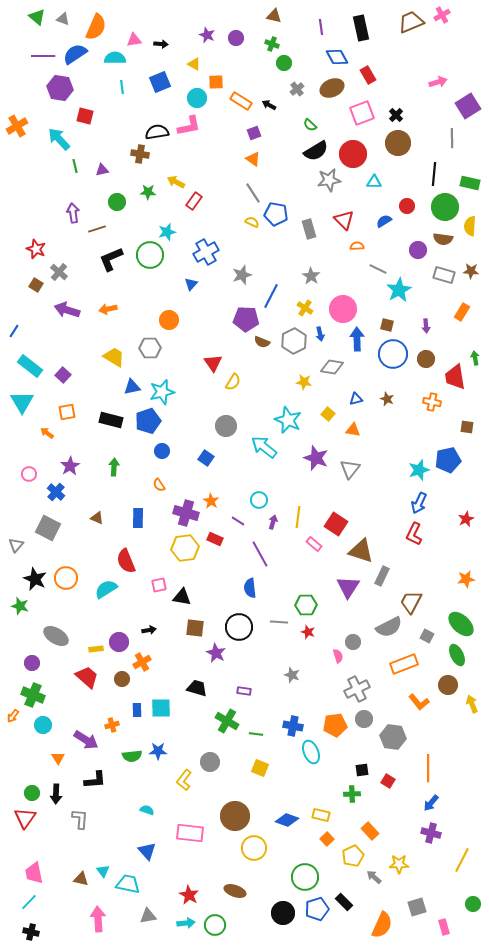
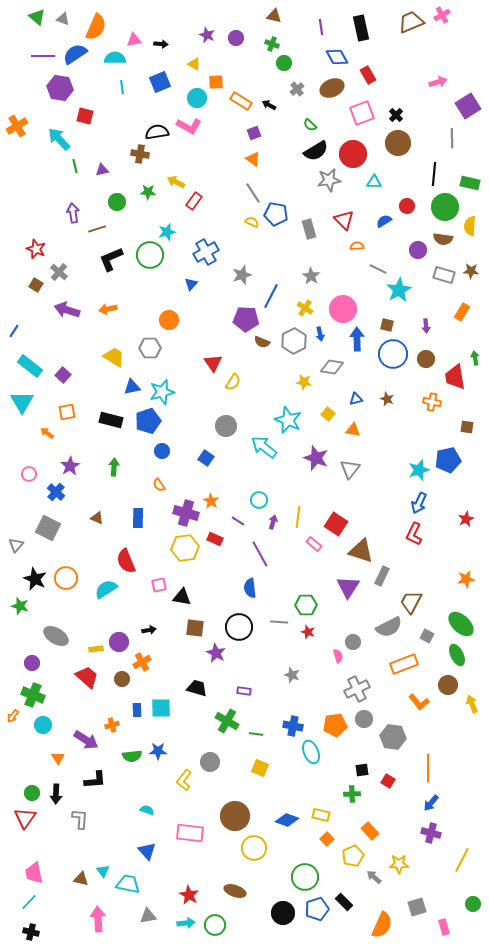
pink L-shape at (189, 126): rotated 40 degrees clockwise
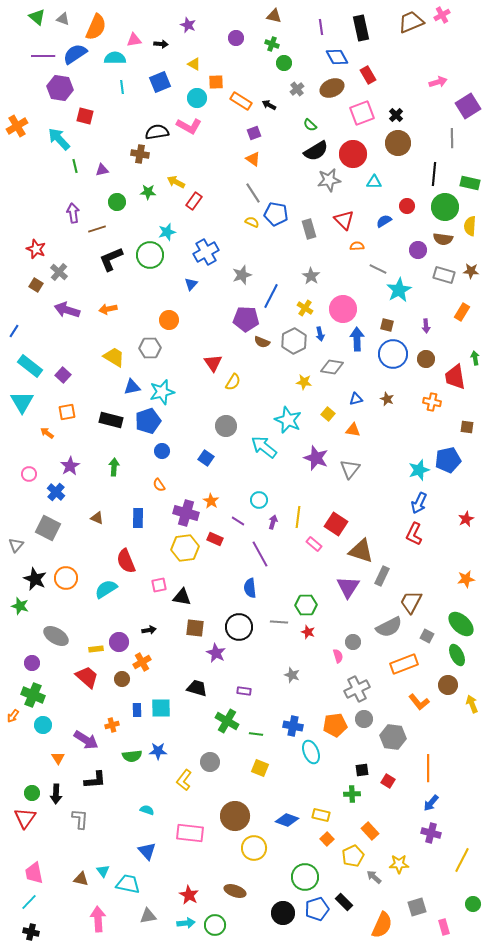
purple star at (207, 35): moved 19 px left, 10 px up
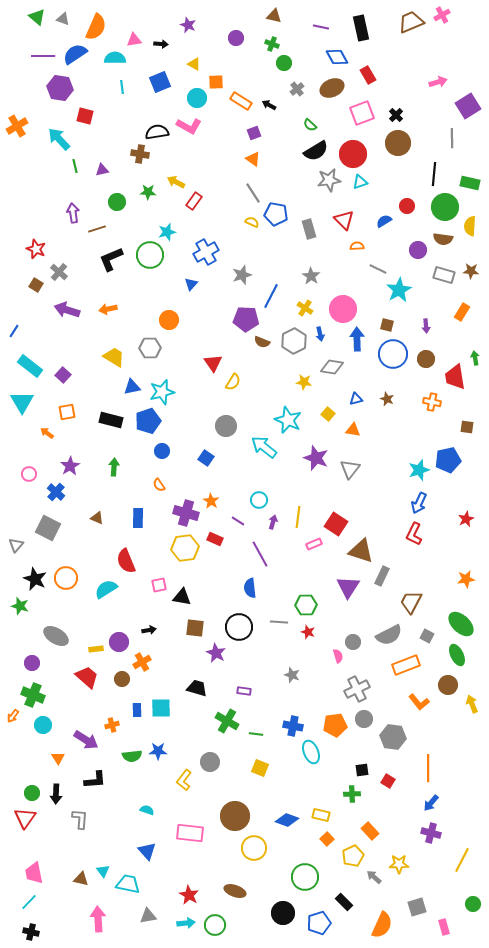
purple line at (321, 27): rotated 70 degrees counterclockwise
cyan triangle at (374, 182): moved 14 px left; rotated 21 degrees counterclockwise
pink rectangle at (314, 544): rotated 63 degrees counterclockwise
gray semicircle at (389, 627): moved 8 px down
orange rectangle at (404, 664): moved 2 px right, 1 px down
blue pentagon at (317, 909): moved 2 px right, 14 px down
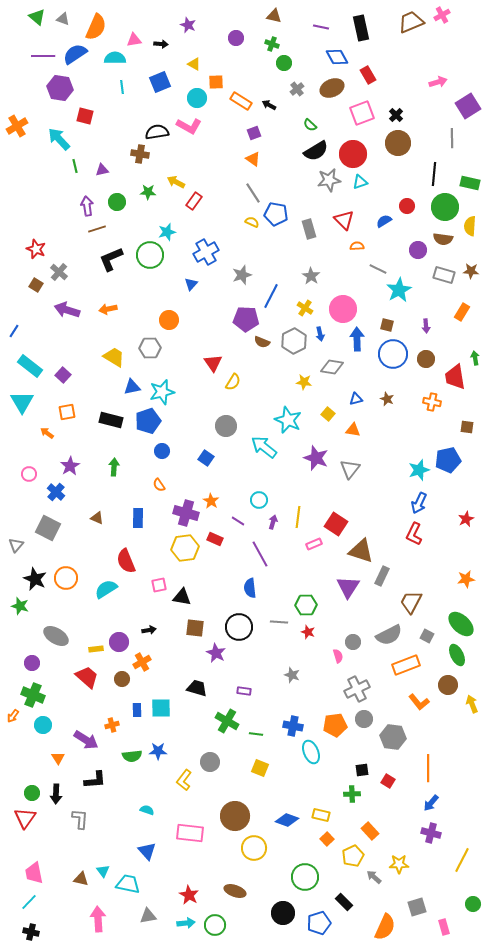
purple arrow at (73, 213): moved 14 px right, 7 px up
orange semicircle at (382, 925): moved 3 px right, 2 px down
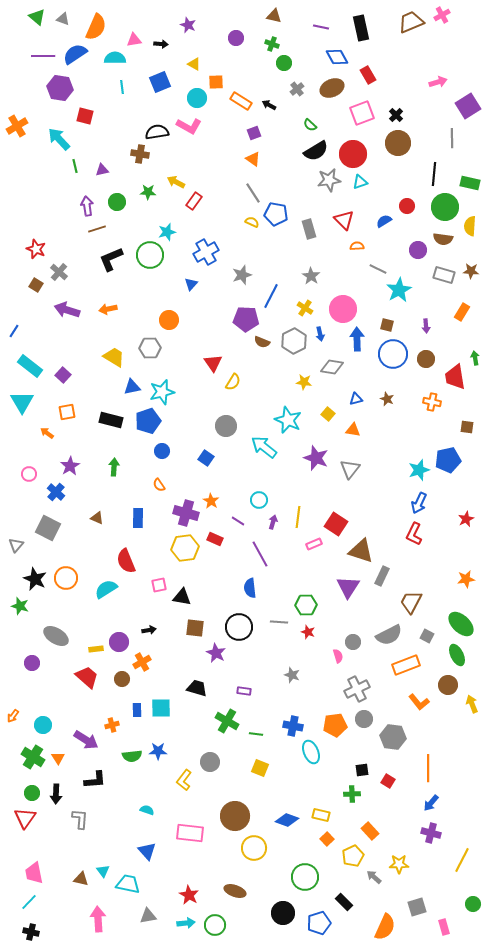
green cross at (33, 695): moved 62 px down; rotated 10 degrees clockwise
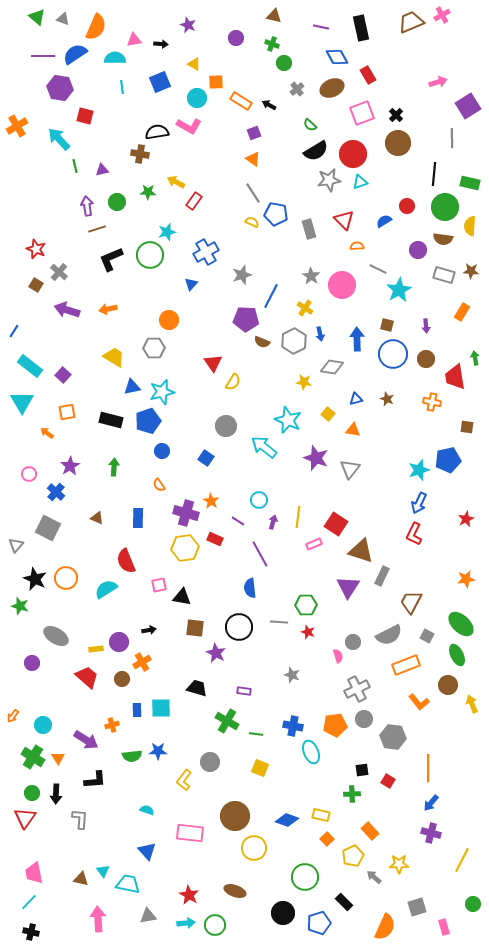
pink circle at (343, 309): moved 1 px left, 24 px up
gray hexagon at (150, 348): moved 4 px right
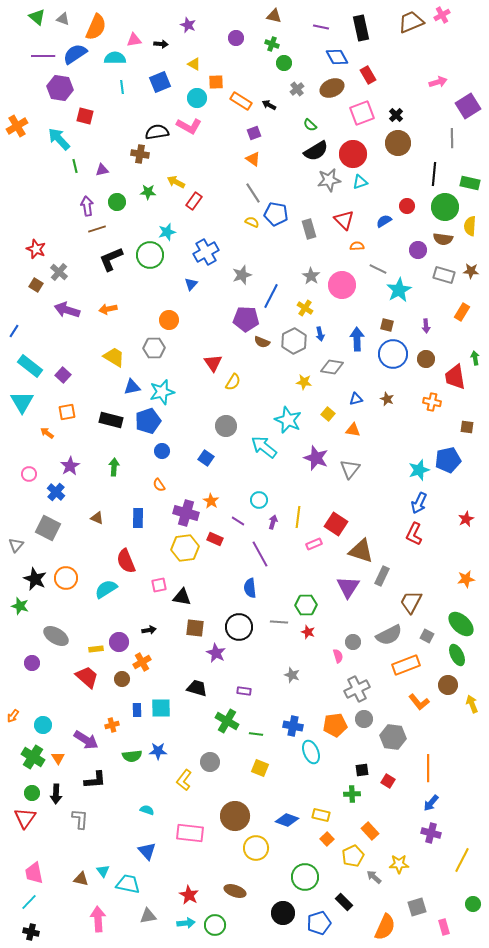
yellow circle at (254, 848): moved 2 px right
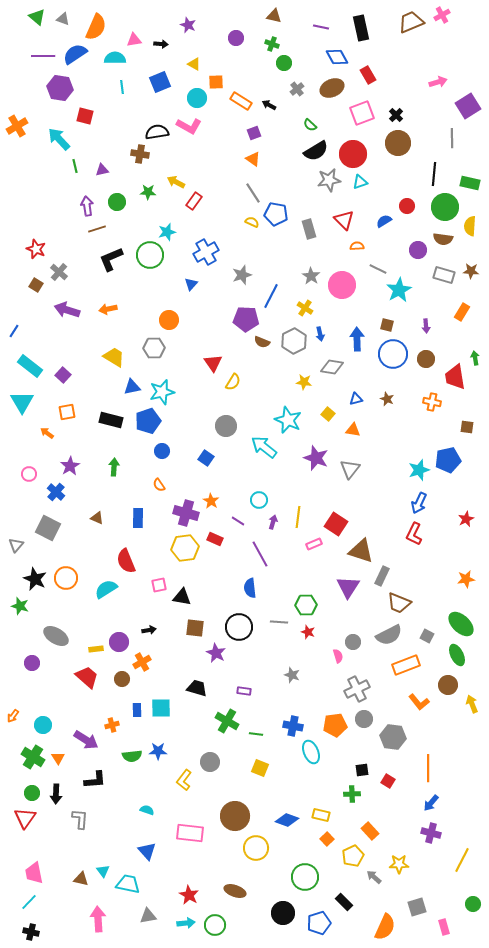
brown trapezoid at (411, 602): moved 12 px left, 1 px down; rotated 95 degrees counterclockwise
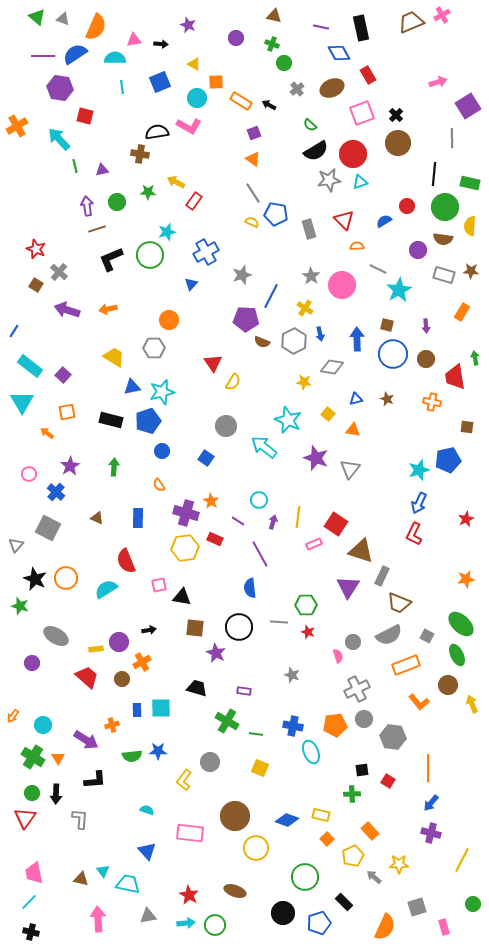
blue diamond at (337, 57): moved 2 px right, 4 px up
